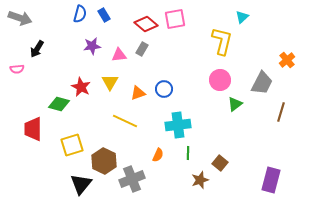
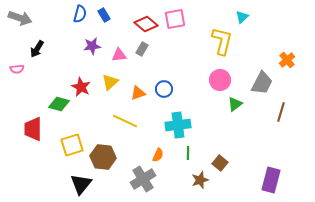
yellow triangle: rotated 18 degrees clockwise
brown hexagon: moved 1 px left, 4 px up; rotated 20 degrees counterclockwise
gray cross: moved 11 px right; rotated 10 degrees counterclockwise
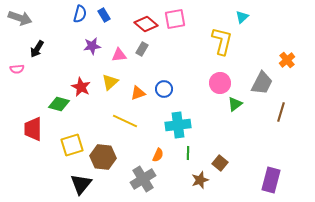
pink circle: moved 3 px down
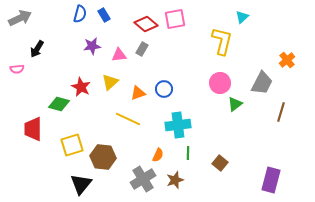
gray arrow: rotated 45 degrees counterclockwise
yellow line: moved 3 px right, 2 px up
brown star: moved 25 px left
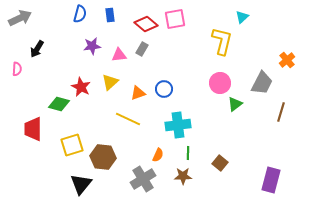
blue rectangle: moved 6 px right; rotated 24 degrees clockwise
pink semicircle: rotated 80 degrees counterclockwise
brown star: moved 8 px right, 4 px up; rotated 18 degrees clockwise
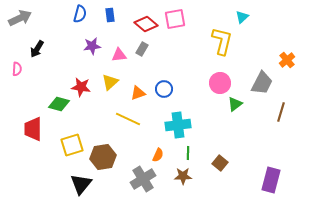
red star: rotated 18 degrees counterclockwise
brown hexagon: rotated 15 degrees counterclockwise
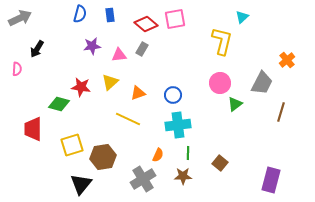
blue circle: moved 9 px right, 6 px down
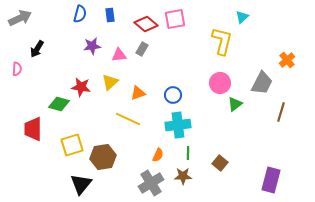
gray cross: moved 8 px right, 4 px down
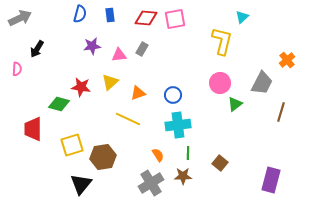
red diamond: moved 6 px up; rotated 35 degrees counterclockwise
orange semicircle: rotated 56 degrees counterclockwise
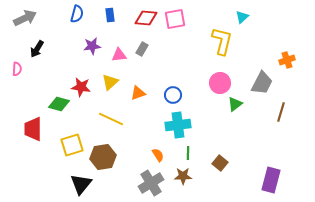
blue semicircle: moved 3 px left
gray arrow: moved 5 px right
orange cross: rotated 21 degrees clockwise
yellow line: moved 17 px left
